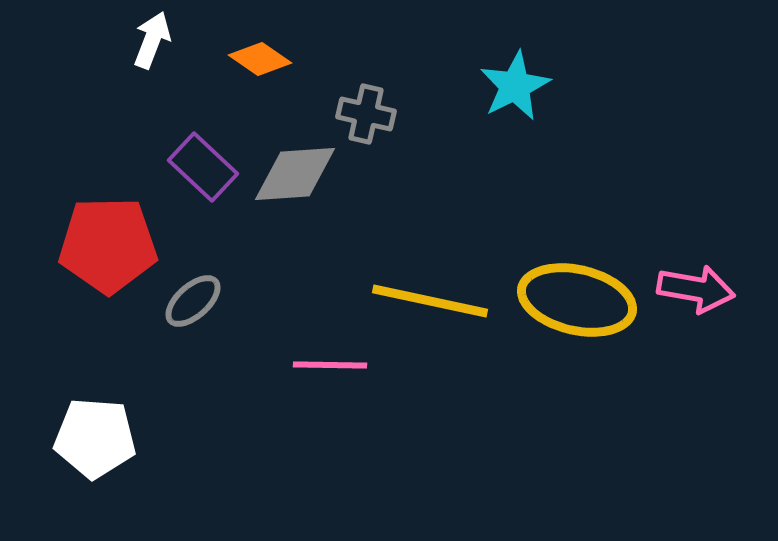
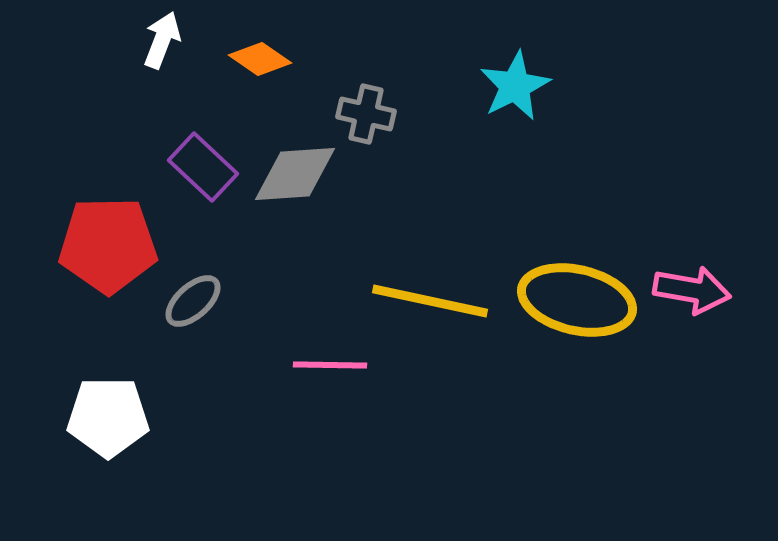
white arrow: moved 10 px right
pink arrow: moved 4 px left, 1 px down
white pentagon: moved 13 px right, 21 px up; rotated 4 degrees counterclockwise
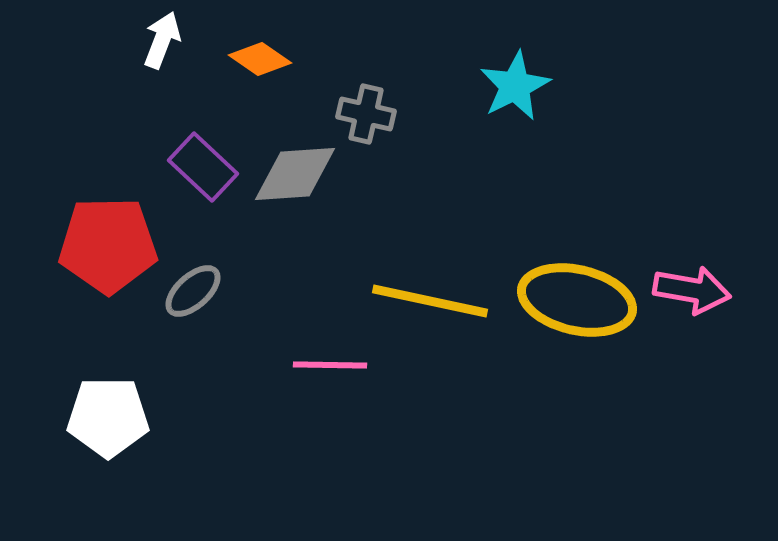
gray ellipse: moved 10 px up
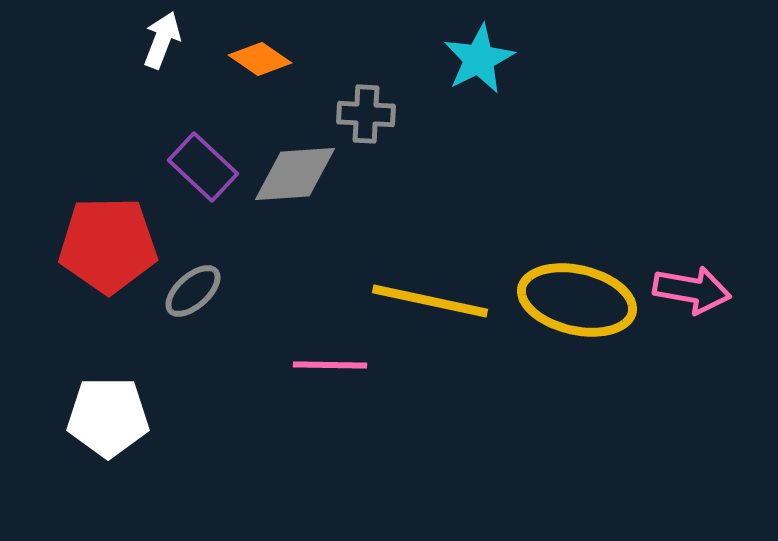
cyan star: moved 36 px left, 27 px up
gray cross: rotated 10 degrees counterclockwise
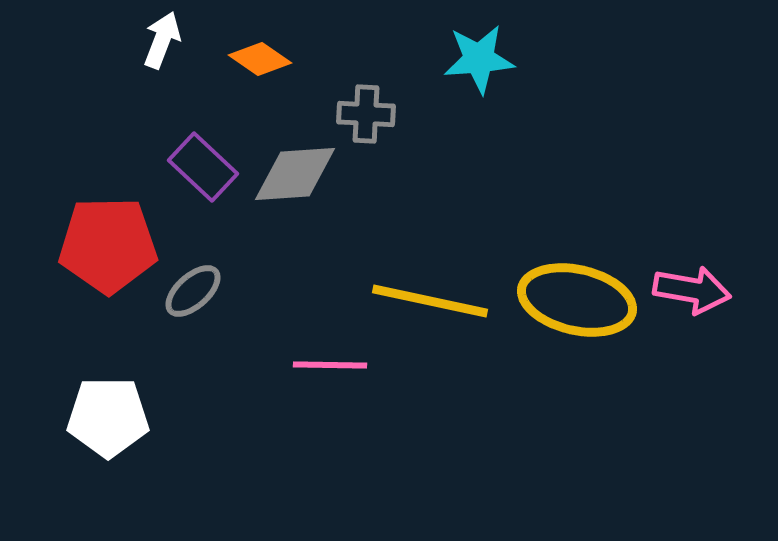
cyan star: rotated 22 degrees clockwise
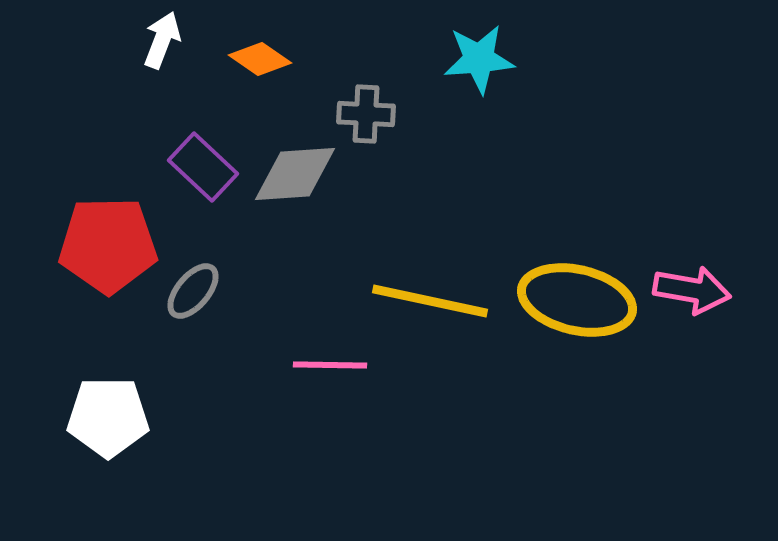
gray ellipse: rotated 8 degrees counterclockwise
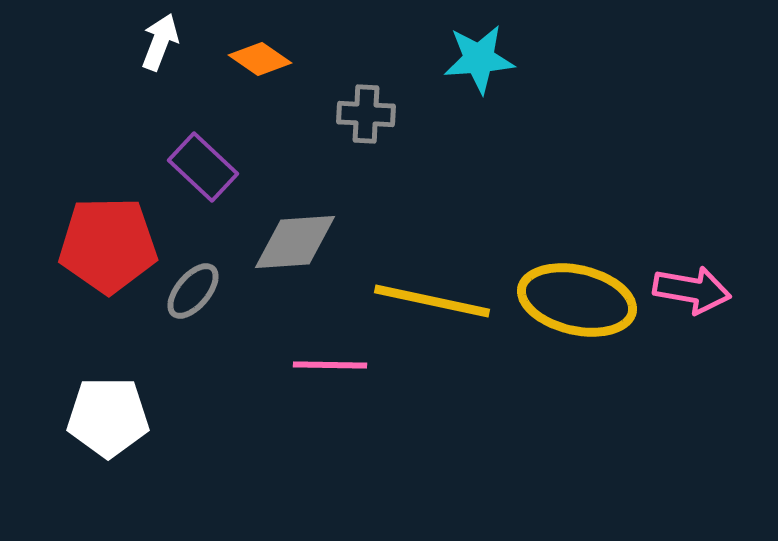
white arrow: moved 2 px left, 2 px down
gray diamond: moved 68 px down
yellow line: moved 2 px right
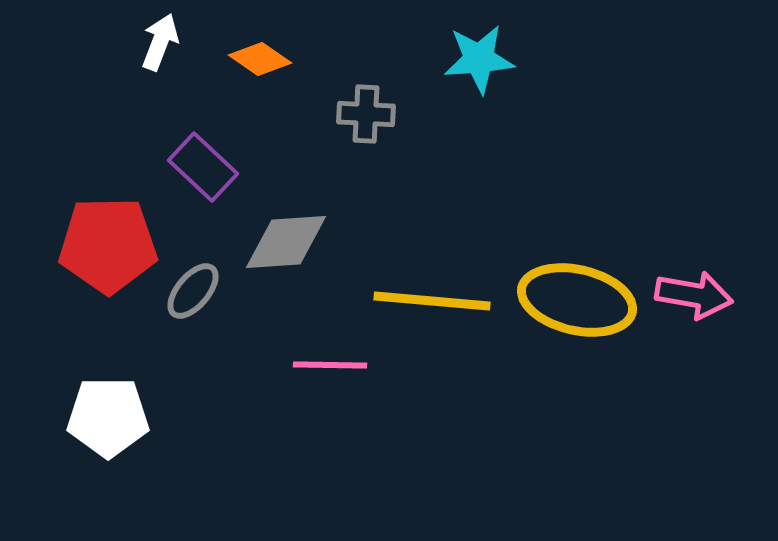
gray diamond: moved 9 px left
pink arrow: moved 2 px right, 5 px down
yellow line: rotated 7 degrees counterclockwise
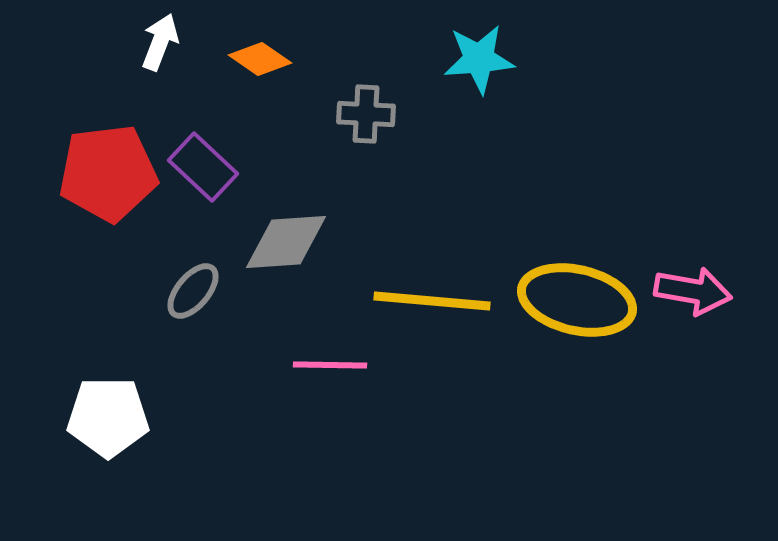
red pentagon: moved 72 px up; rotated 6 degrees counterclockwise
pink arrow: moved 1 px left, 4 px up
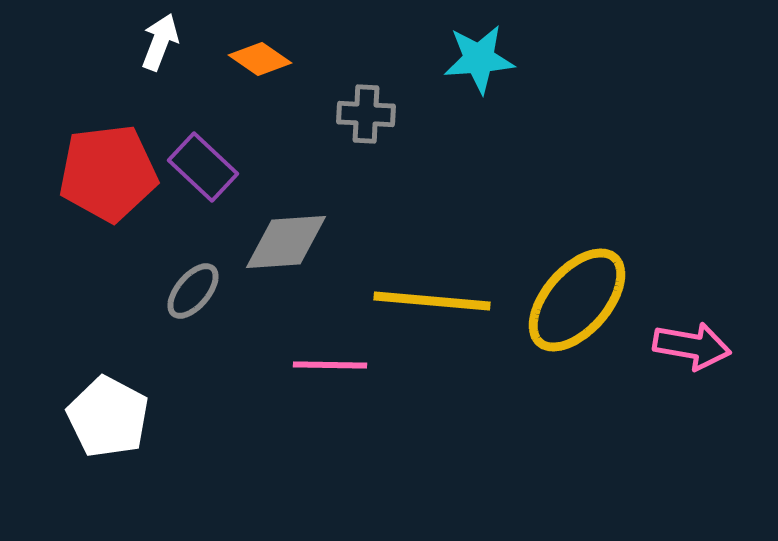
pink arrow: moved 1 px left, 55 px down
yellow ellipse: rotated 62 degrees counterclockwise
white pentagon: rotated 28 degrees clockwise
